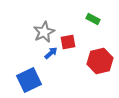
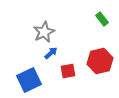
green rectangle: moved 9 px right; rotated 24 degrees clockwise
red square: moved 29 px down
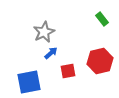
blue square: moved 2 px down; rotated 15 degrees clockwise
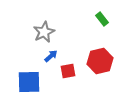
blue arrow: moved 3 px down
blue square: rotated 10 degrees clockwise
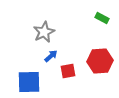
green rectangle: moved 1 px up; rotated 24 degrees counterclockwise
red hexagon: rotated 10 degrees clockwise
